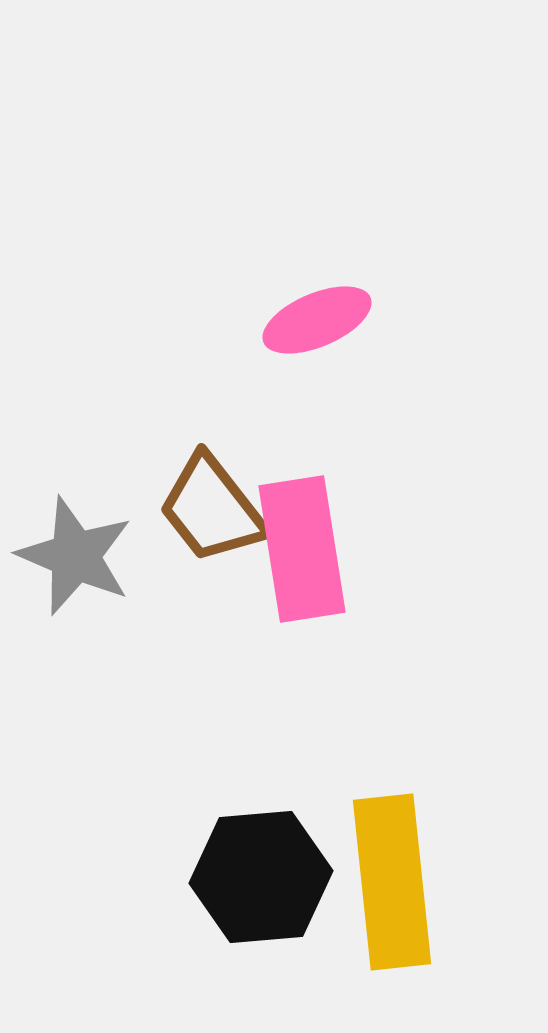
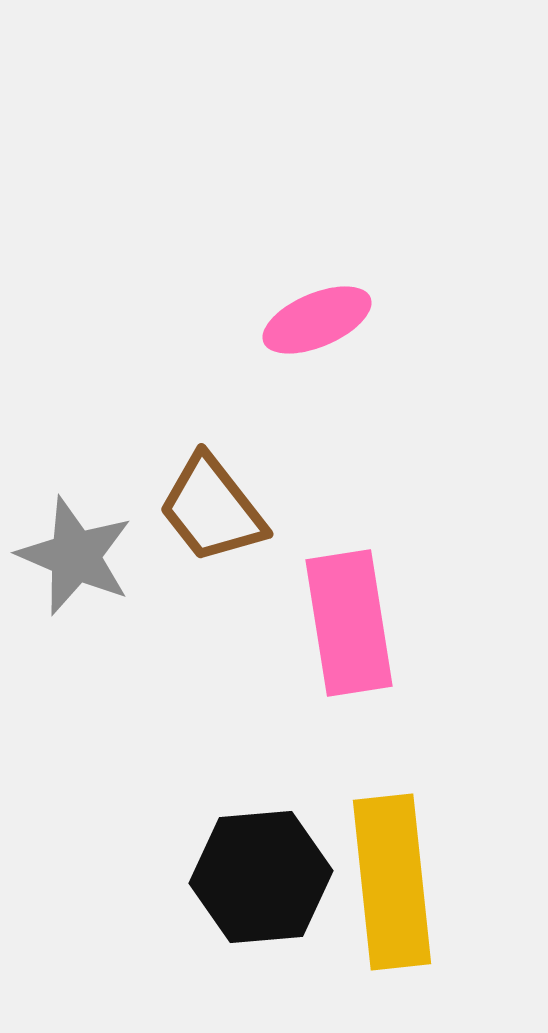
pink rectangle: moved 47 px right, 74 px down
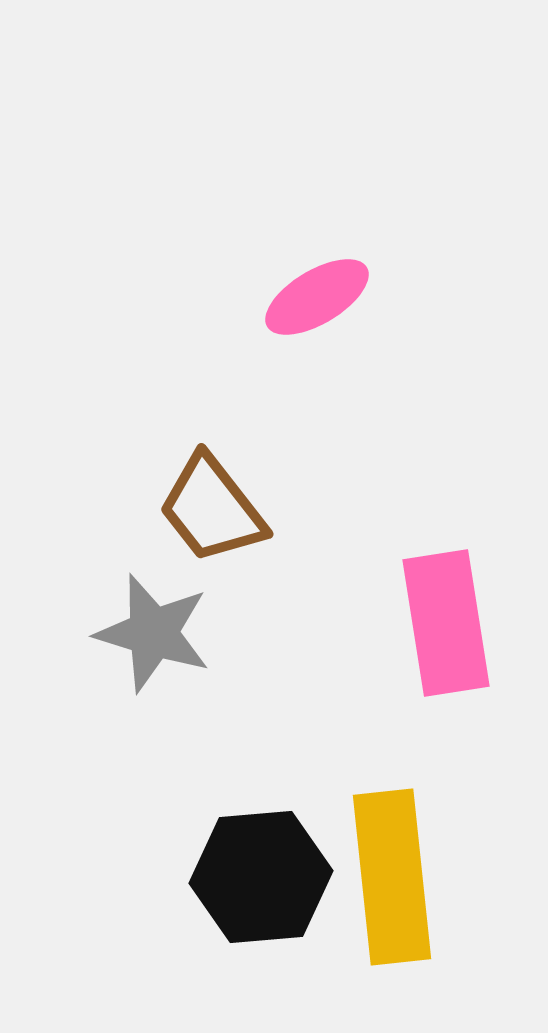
pink ellipse: moved 23 px up; rotated 8 degrees counterclockwise
gray star: moved 78 px right, 77 px down; rotated 6 degrees counterclockwise
pink rectangle: moved 97 px right
yellow rectangle: moved 5 px up
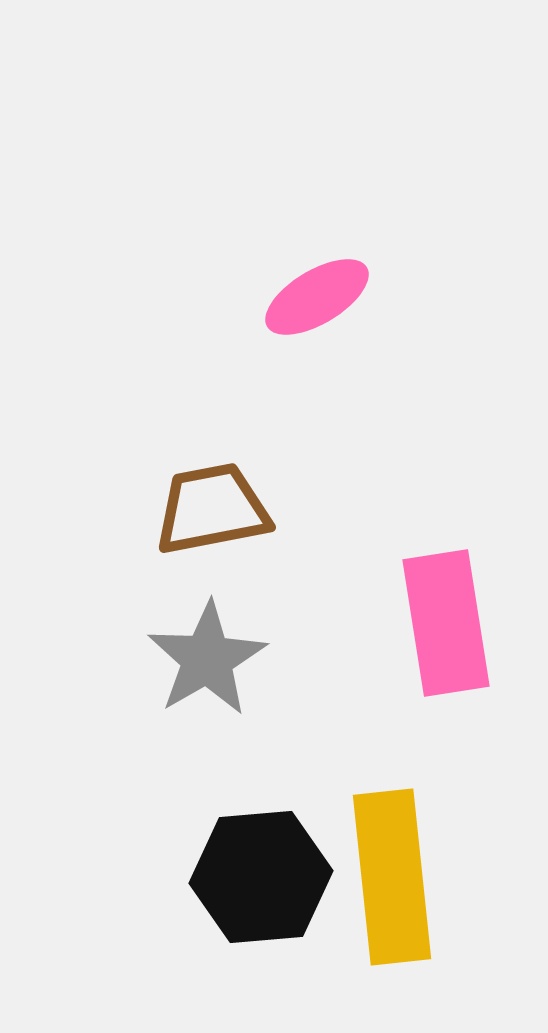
brown trapezoid: rotated 117 degrees clockwise
gray star: moved 54 px right, 26 px down; rotated 25 degrees clockwise
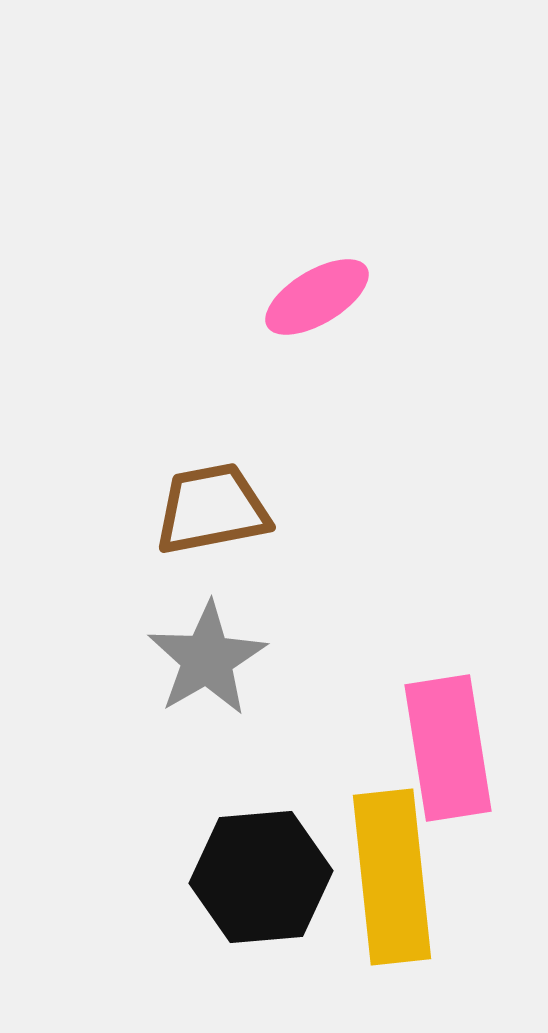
pink rectangle: moved 2 px right, 125 px down
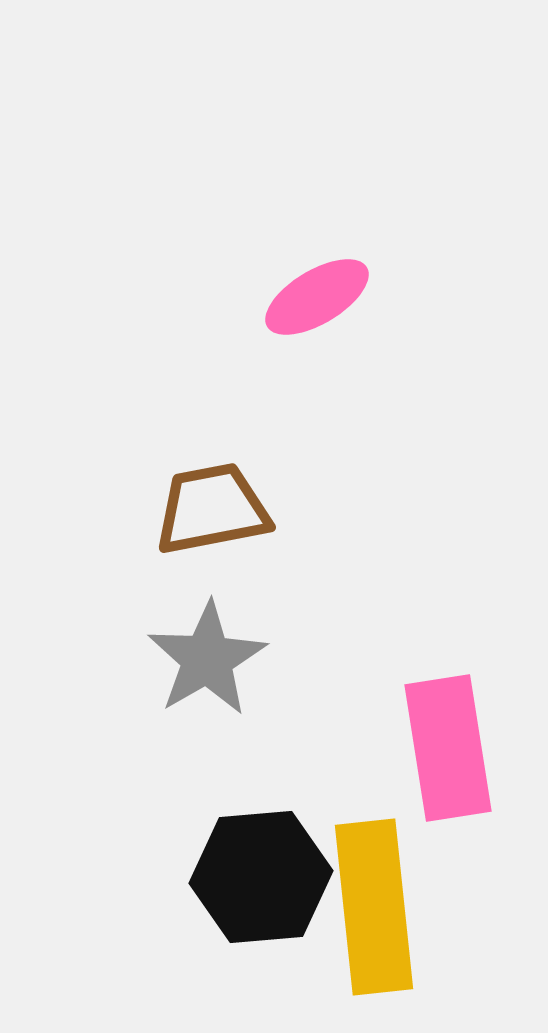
yellow rectangle: moved 18 px left, 30 px down
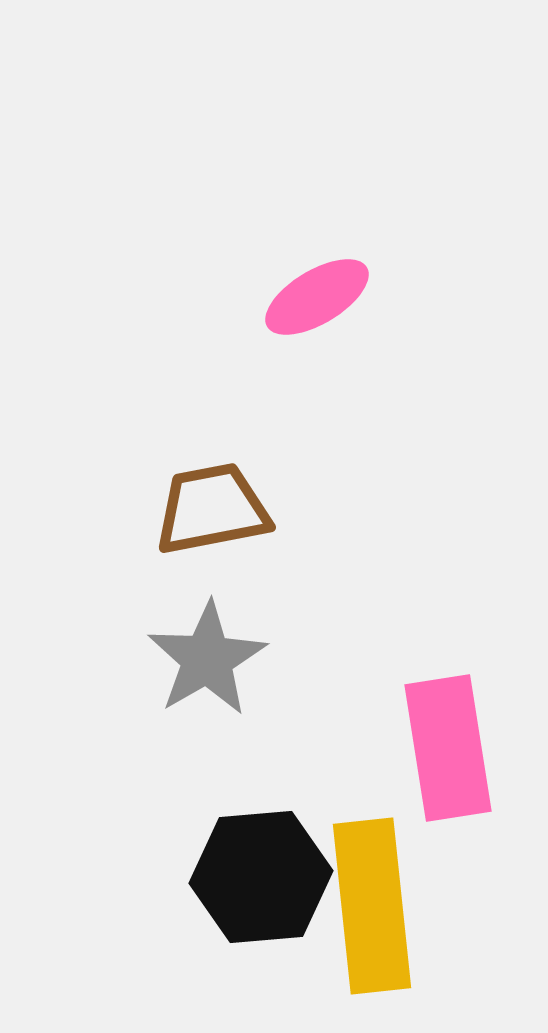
yellow rectangle: moved 2 px left, 1 px up
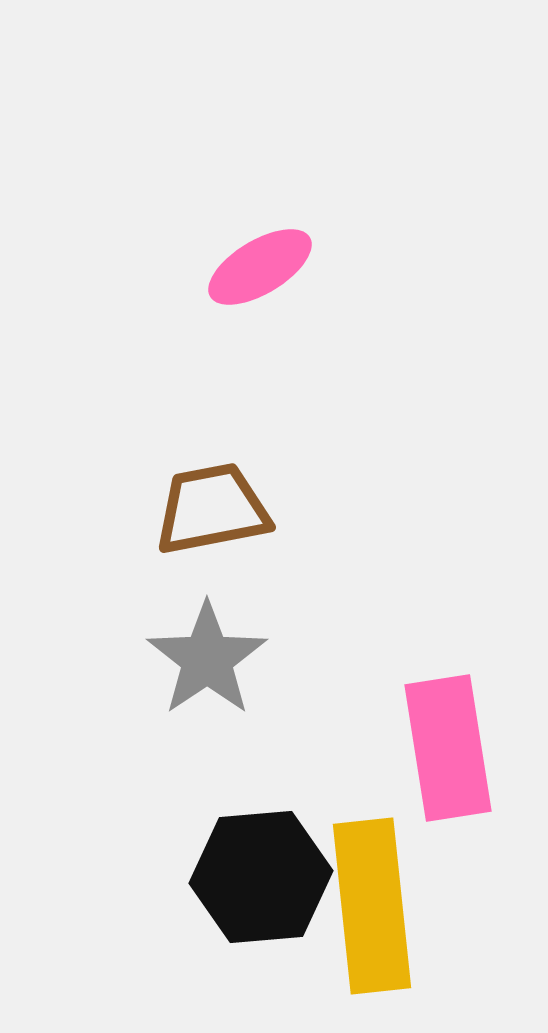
pink ellipse: moved 57 px left, 30 px up
gray star: rotated 4 degrees counterclockwise
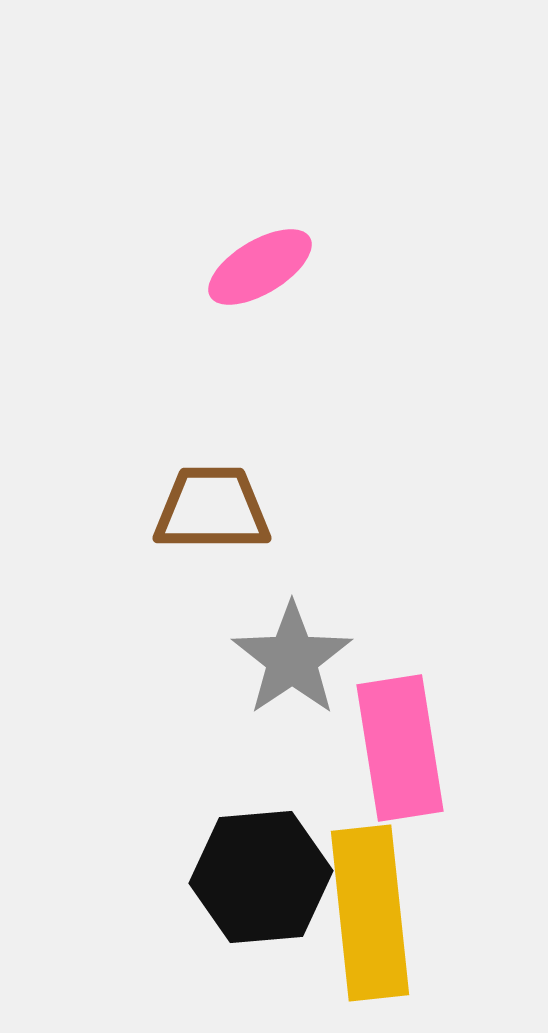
brown trapezoid: rotated 11 degrees clockwise
gray star: moved 85 px right
pink rectangle: moved 48 px left
yellow rectangle: moved 2 px left, 7 px down
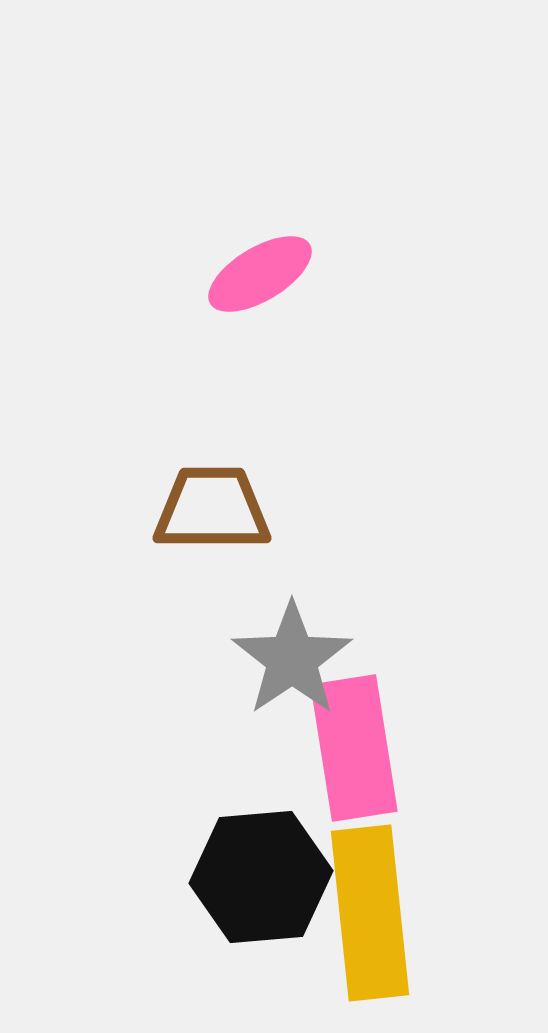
pink ellipse: moved 7 px down
pink rectangle: moved 46 px left
